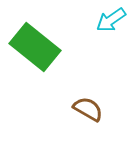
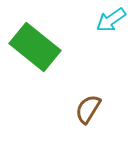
brown semicircle: rotated 88 degrees counterclockwise
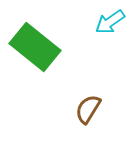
cyan arrow: moved 1 px left, 2 px down
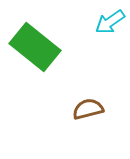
brown semicircle: rotated 44 degrees clockwise
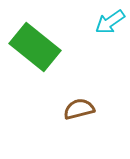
brown semicircle: moved 9 px left
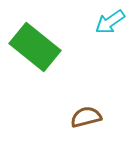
brown semicircle: moved 7 px right, 8 px down
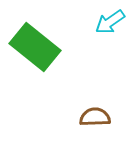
brown semicircle: moved 9 px right; rotated 12 degrees clockwise
